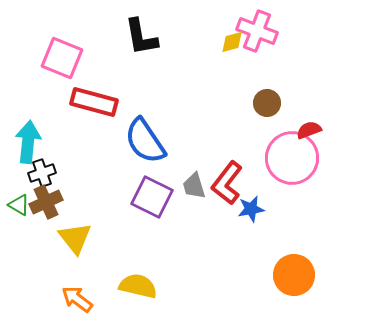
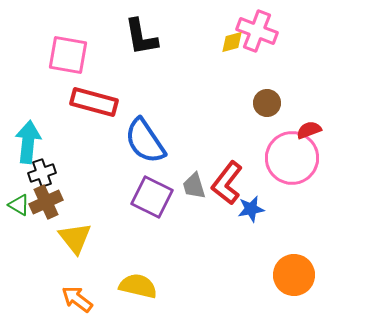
pink square: moved 6 px right, 3 px up; rotated 12 degrees counterclockwise
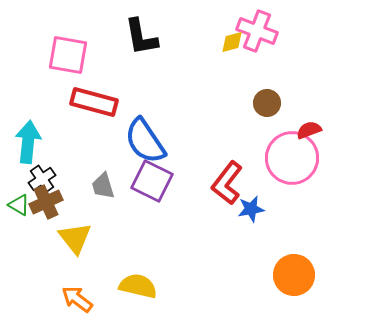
black cross: moved 6 px down; rotated 16 degrees counterclockwise
gray trapezoid: moved 91 px left
purple square: moved 16 px up
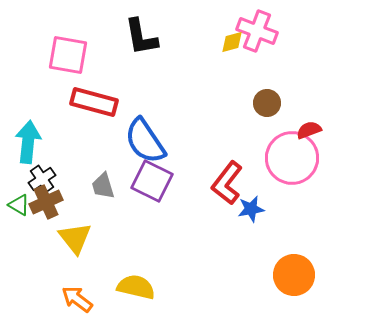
yellow semicircle: moved 2 px left, 1 px down
